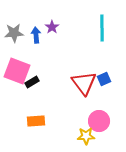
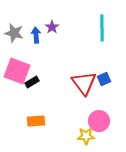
gray star: rotated 18 degrees clockwise
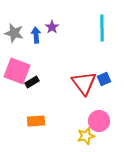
yellow star: rotated 12 degrees counterclockwise
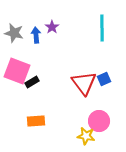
yellow star: rotated 24 degrees clockwise
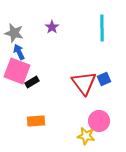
blue arrow: moved 17 px left, 17 px down; rotated 21 degrees counterclockwise
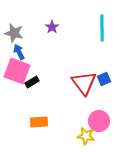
orange rectangle: moved 3 px right, 1 px down
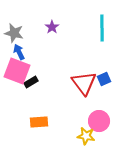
black rectangle: moved 1 px left
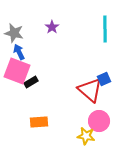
cyan line: moved 3 px right, 1 px down
red triangle: moved 6 px right, 7 px down; rotated 12 degrees counterclockwise
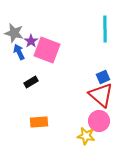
purple star: moved 21 px left, 14 px down
pink square: moved 30 px right, 21 px up
blue square: moved 1 px left, 2 px up
red triangle: moved 11 px right, 5 px down
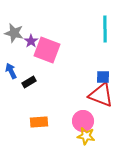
blue arrow: moved 8 px left, 19 px down
blue square: rotated 24 degrees clockwise
black rectangle: moved 2 px left
red triangle: rotated 20 degrees counterclockwise
pink circle: moved 16 px left
